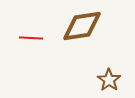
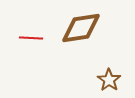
brown diamond: moved 1 px left, 2 px down
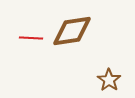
brown diamond: moved 9 px left, 3 px down
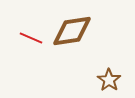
red line: rotated 20 degrees clockwise
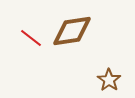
red line: rotated 15 degrees clockwise
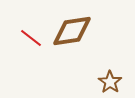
brown star: moved 1 px right, 2 px down
